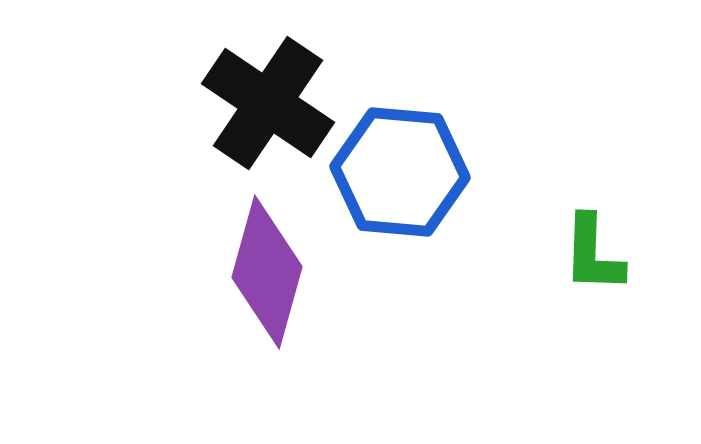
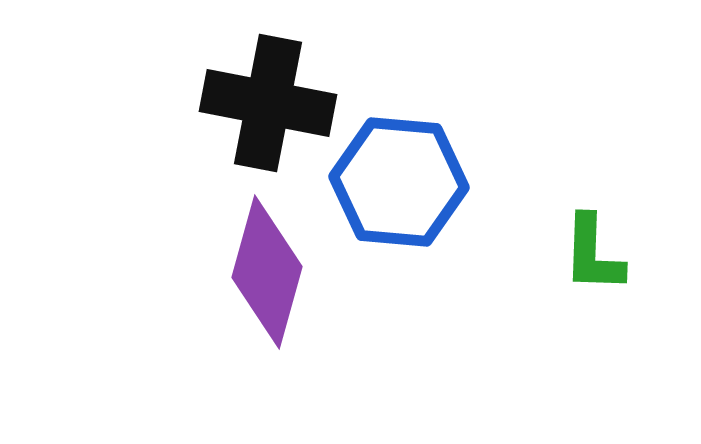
black cross: rotated 23 degrees counterclockwise
blue hexagon: moved 1 px left, 10 px down
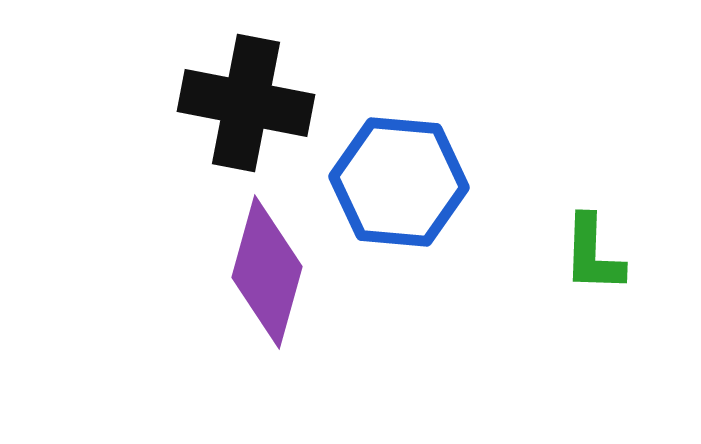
black cross: moved 22 px left
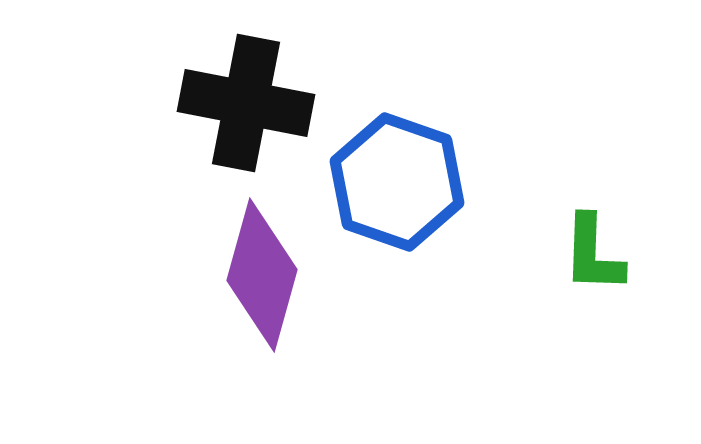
blue hexagon: moved 2 px left; rotated 14 degrees clockwise
purple diamond: moved 5 px left, 3 px down
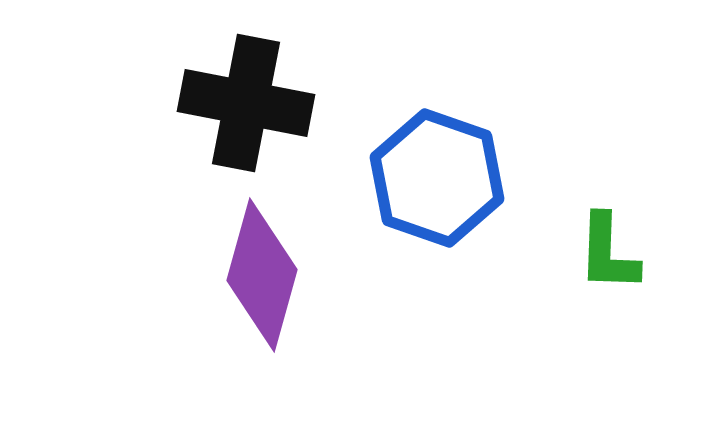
blue hexagon: moved 40 px right, 4 px up
green L-shape: moved 15 px right, 1 px up
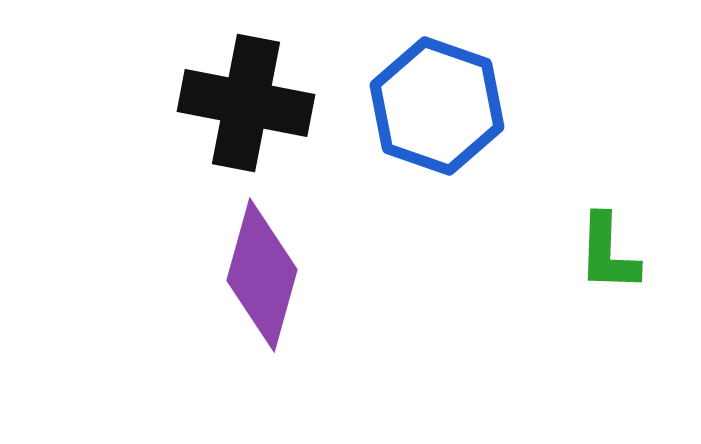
blue hexagon: moved 72 px up
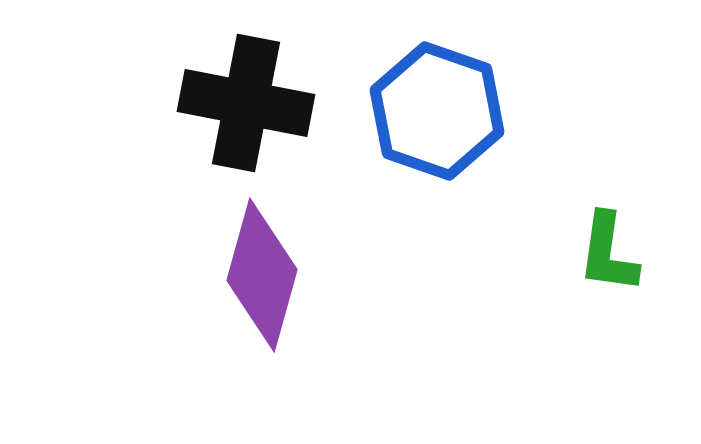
blue hexagon: moved 5 px down
green L-shape: rotated 6 degrees clockwise
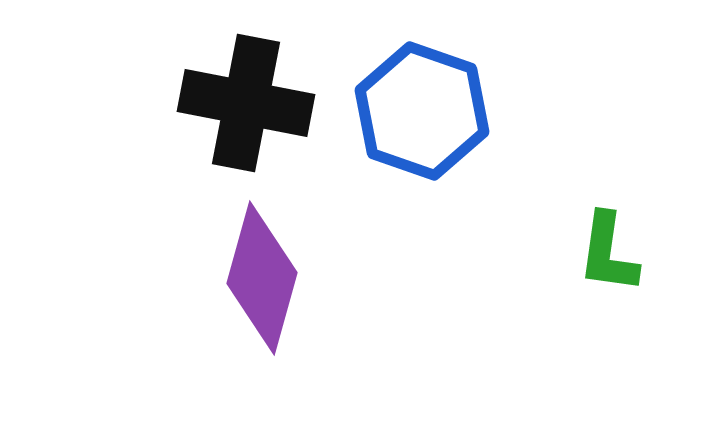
blue hexagon: moved 15 px left
purple diamond: moved 3 px down
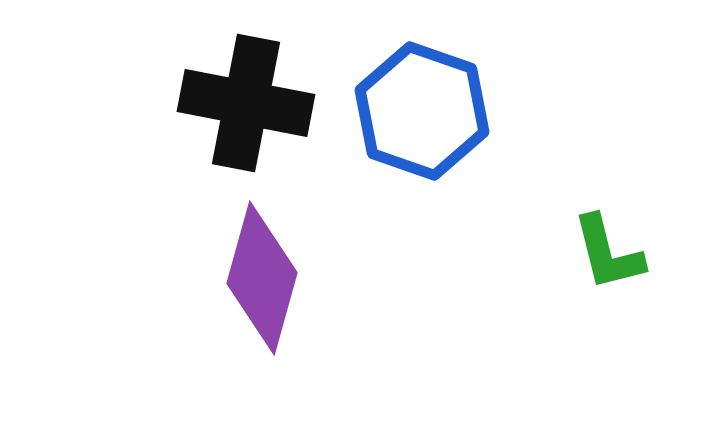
green L-shape: rotated 22 degrees counterclockwise
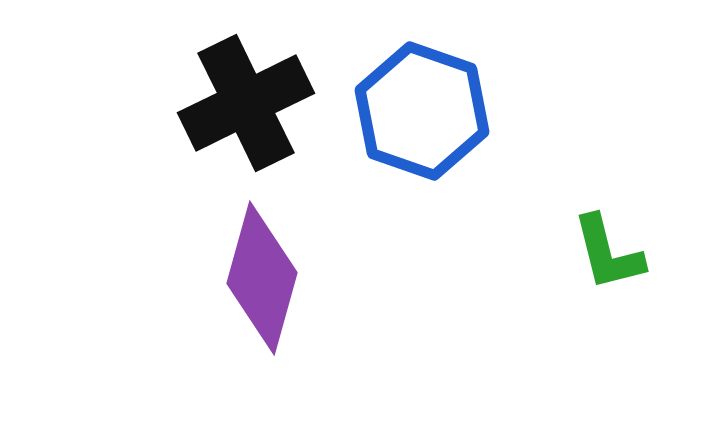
black cross: rotated 37 degrees counterclockwise
